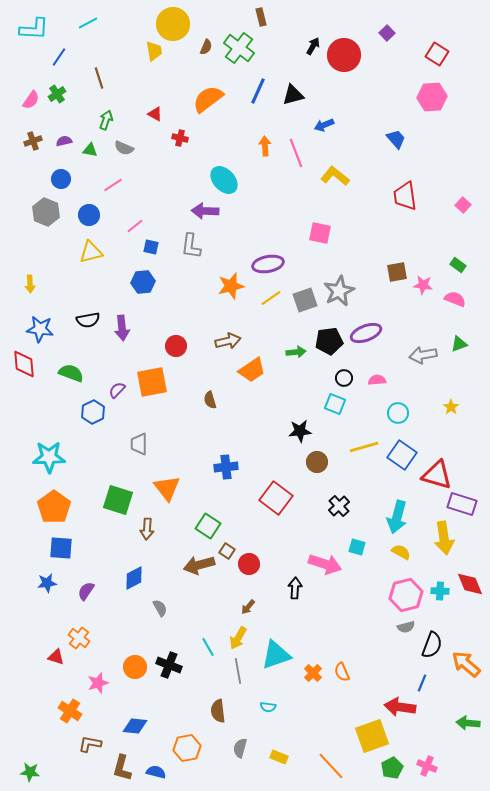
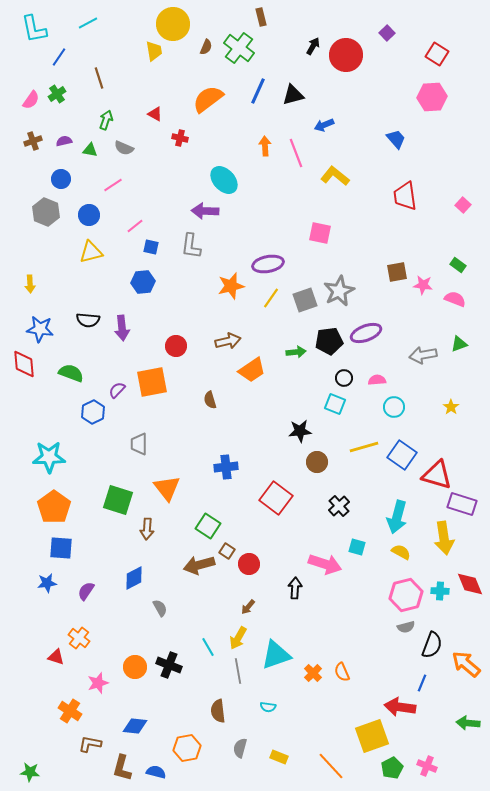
cyan L-shape at (34, 29): rotated 76 degrees clockwise
red circle at (344, 55): moved 2 px right
yellow line at (271, 298): rotated 20 degrees counterclockwise
black semicircle at (88, 320): rotated 15 degrees clockwise
cyan circle at (398, 413): moved 4 px left, 6 px up
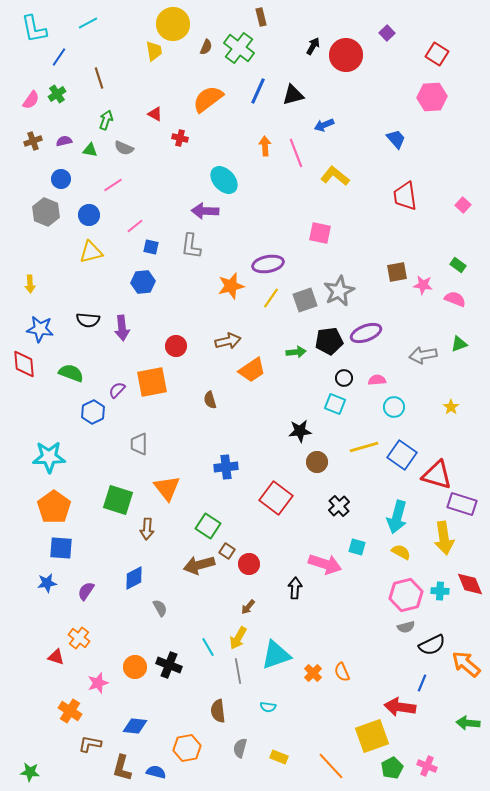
black semicircle at (432, 645): rotated 44 degrees clockwise
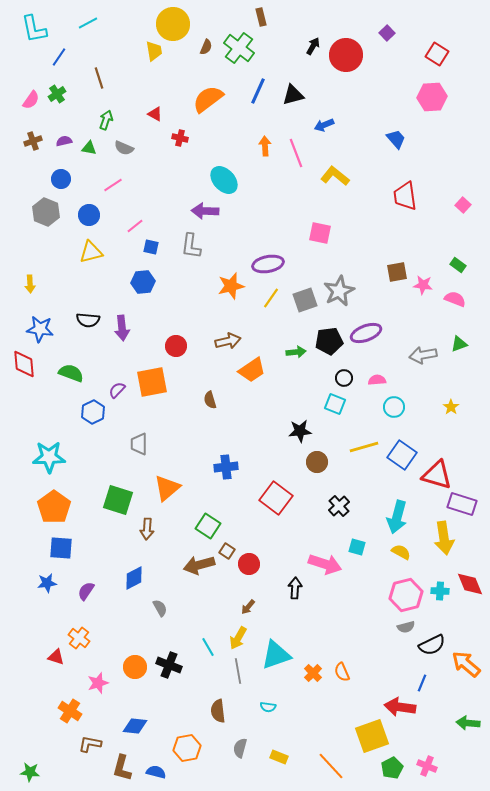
green triangle at (90, 150): moved 1 px left, 2 px up
orange triangle at (167, 488): rotated 28 degrees clockwise
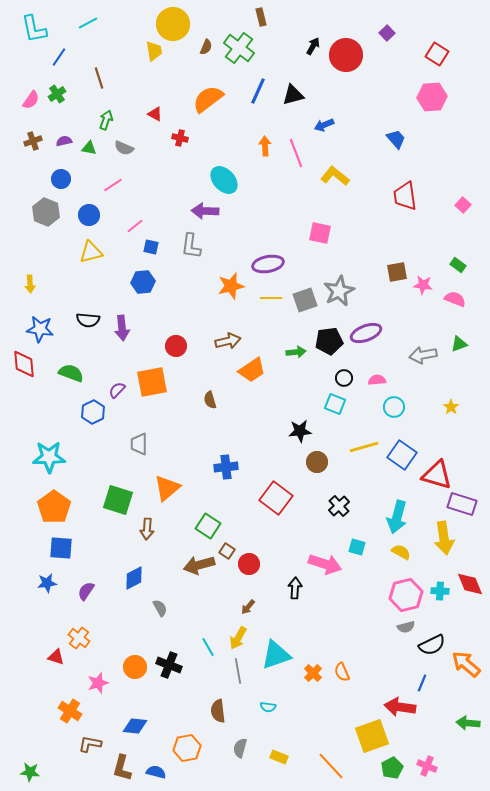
yellow line at (271, 298): rotated 55 degrees clockwise
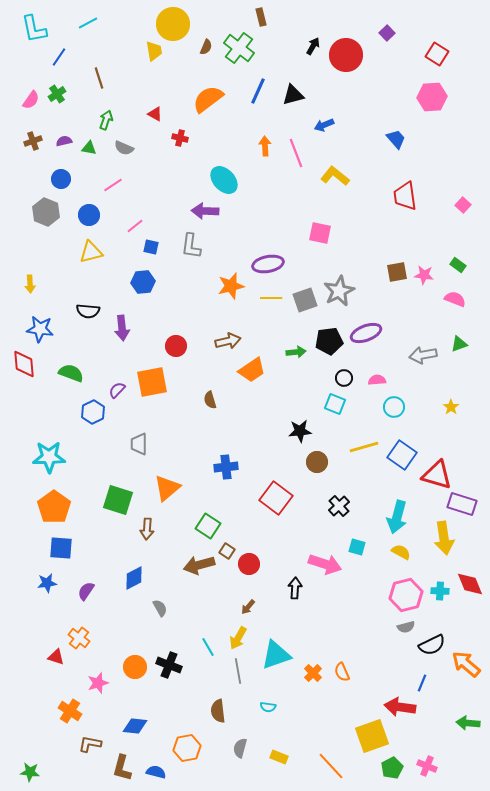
pink star at (423, 285): moved 1 px right, 10 px up
black semicircle at (88, 320): moved 9 px up
